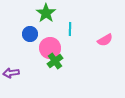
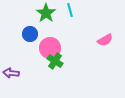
cyan line: moved 19 px up; rotated 16 degrees counterclockwise
green cross: rotated 21 degrees counterclockwise
purple arrow: rotated 14 degrees clockwise
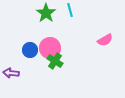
blue circle: moved 16 px down
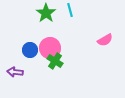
purple arrow: moved 4 px right, 1 px up
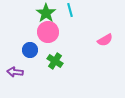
pink circle: moved 2 px left, 16 px up
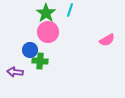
cyan line: rotated 32 degrees clockwise
pink semicircle: moved 2 px right
green cross: moved 15 px left; rotated 28 degrees counterclockwise
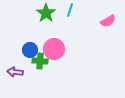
pink circle: moved 6 px right, 17 px down
pink semicircle: moved 1 px right, 19 px up
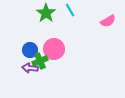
cyan line: rotated 48 degrees counterclockwise
green cross: rotated 28 degrees counterclockwise
purple arrow: moved 15 px right, 4 px up
